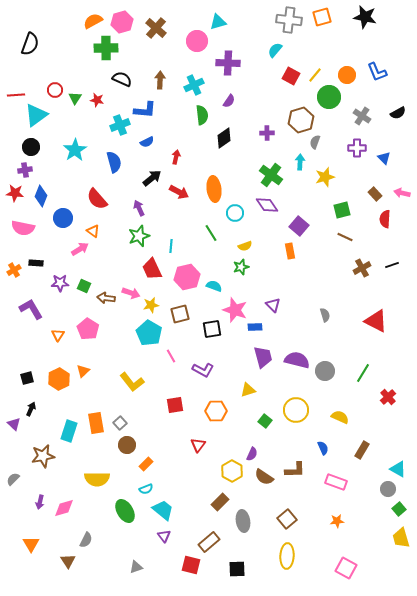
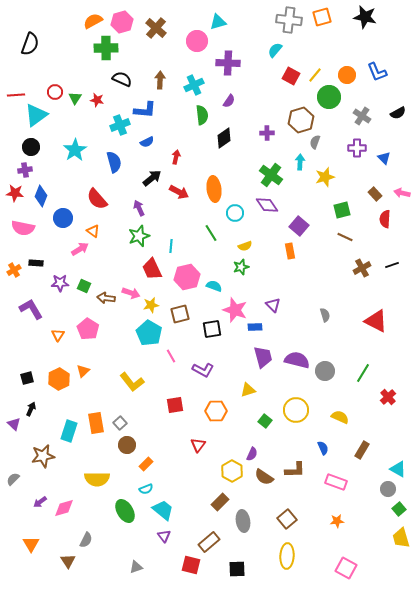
red circle at (55, 90): moved 2 px down
purple arrow at (40, 502): rotated 40 degrees clockwise
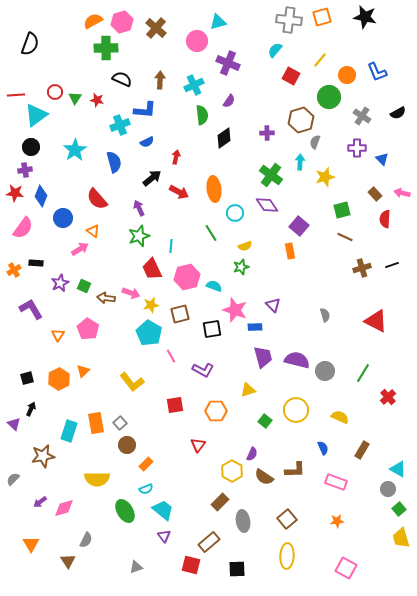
purple cross at (228, 63): rotated 20 degrees clockwise
yellow line at (315, 75): moved 5 px right, 15 px up
blue triangle at (384, 158): moved 2 px left, 1 px down
pink semicircle at (23, 228): rotated 65 degrees counterclockwise
brown cross at (362, 268): rotated 12 degrees clockwise
purple star at (60, 283): rotated 24 degrees counterclockwise
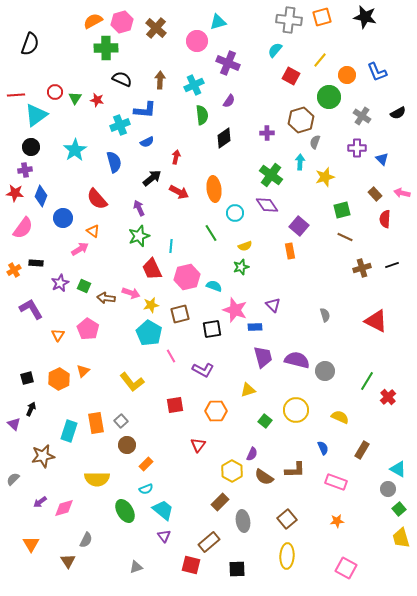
green line at (363, 373): moved 4 px right, 8 px down
gray square at (120, 423): moved 1 px right, 2 px up
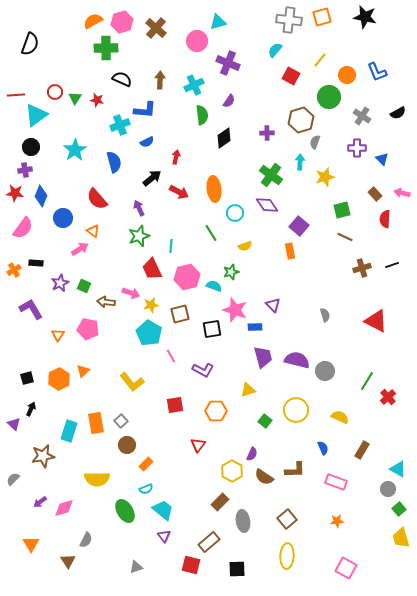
green star at (241, 267): moved 10 px left, 5 px down
brown arrow at (106, 298): moved 4 px down
pink pentagon at (88, 329): rotated 20 degrees counterclockwise
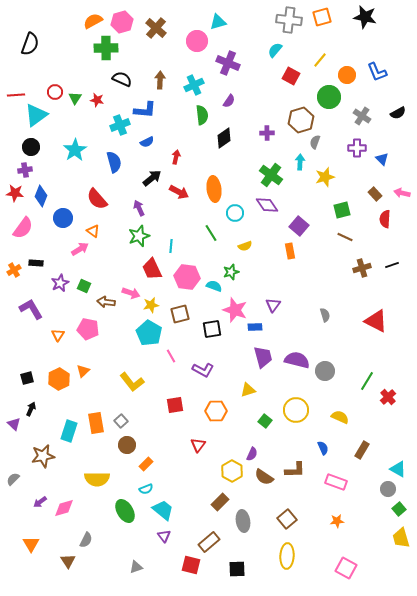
pink hexagon at (187, 277): rotated 20 degrees clockwise
purple triangle at (273, 305): rotated 21 degrees clockwise
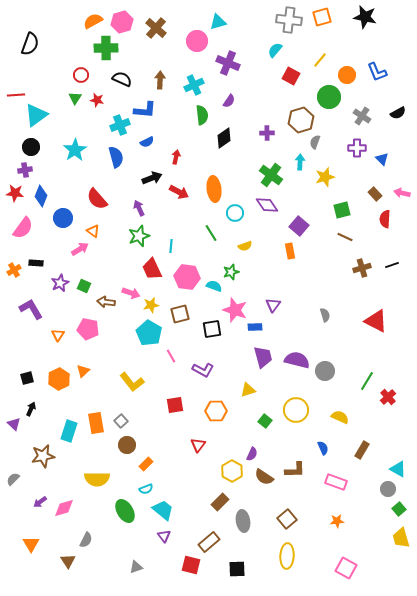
red circle at (55, 92): moved 26 px right, 17 px up
blue semicircle at (114, 162): moved 2 px right, 5 px up
black arrow at (152, 178): rotated 18 degrees clockwise
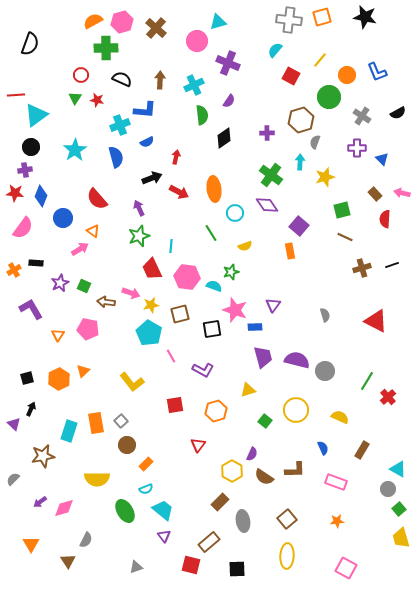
orange hexagon at (216, 411): rotated 15 degrees counterclockwise
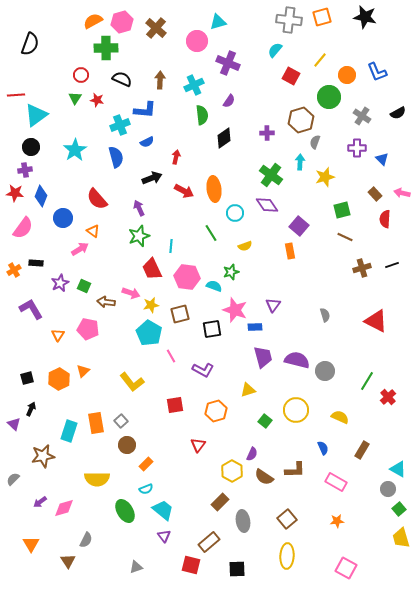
red arrow at (179, 192): moved 5 px right, 1 px up
pink rectangle at (336, 482): rotated 10 degrees clockwise
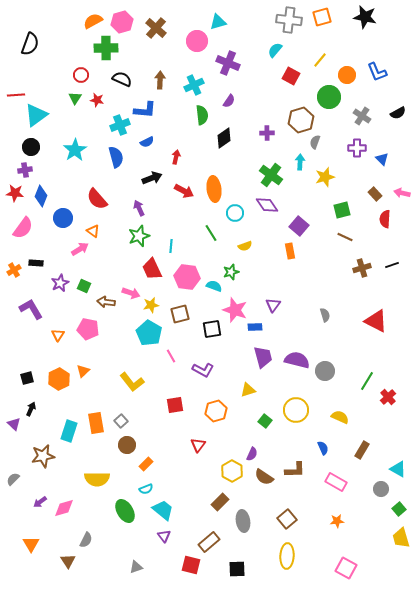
gray circle at (388, 489): moved 7 px left
